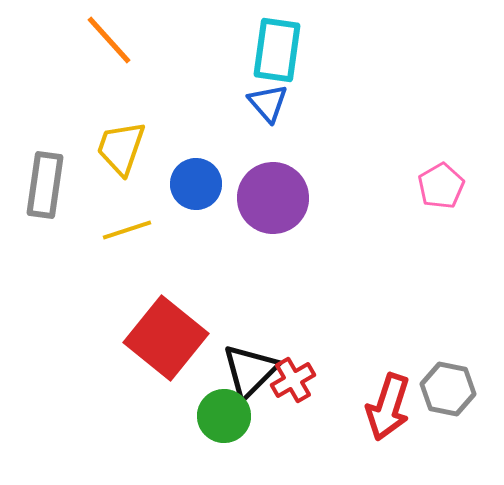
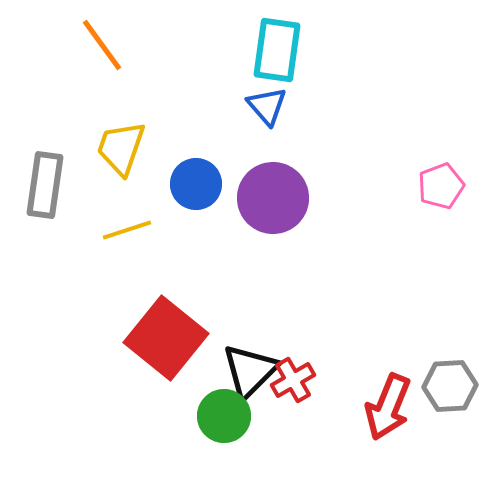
orange line: moved 7 px left, 5 px down; rotated 6 degrees clockwise
blue triangle: moved 1 px left, 3 px down
pink pentagon: rotated 9 degrees clockwise
gray hexagon: moved 2 px right, 3 px up; rotated 14 degrees counterclockwise
red arrow: rotated 4 degrees clockwise
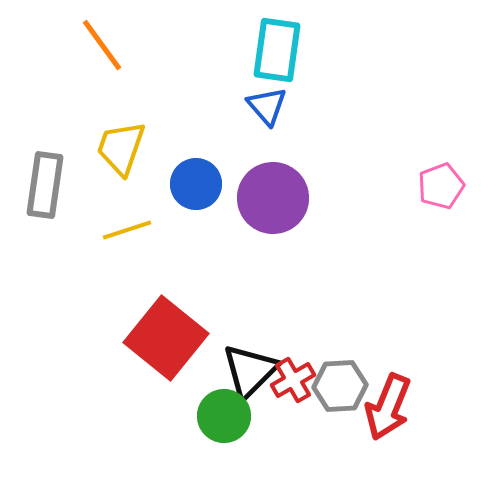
gray hexagon: moved 110 px left
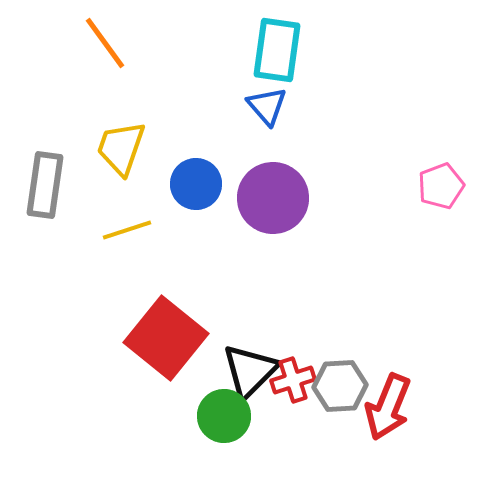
orange line: moved 3 px right, 2 px up
red cross: rotated 12 degrees clockwise
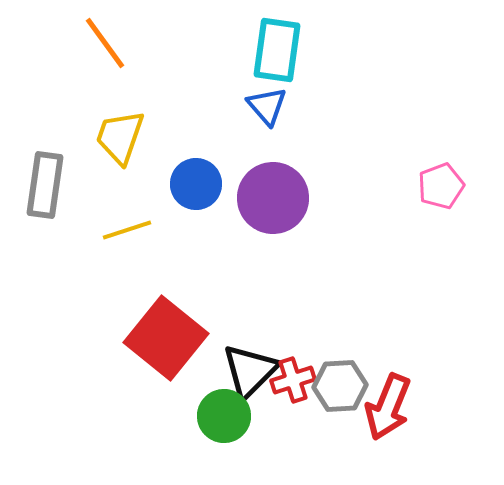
yellow trapezoid: moved 1 px left, 11 px up
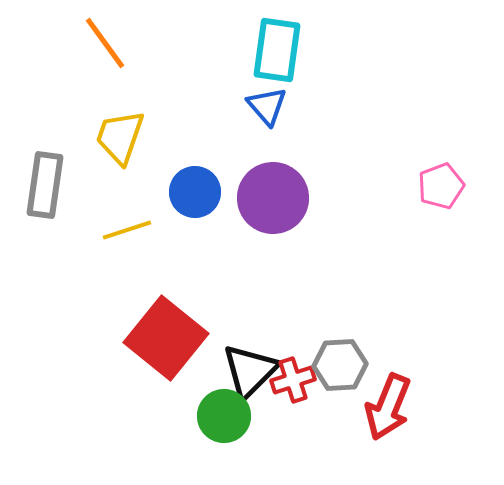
blue circle: moved 1 px left, 8 px down
gray hexagon: moved 21 px up
